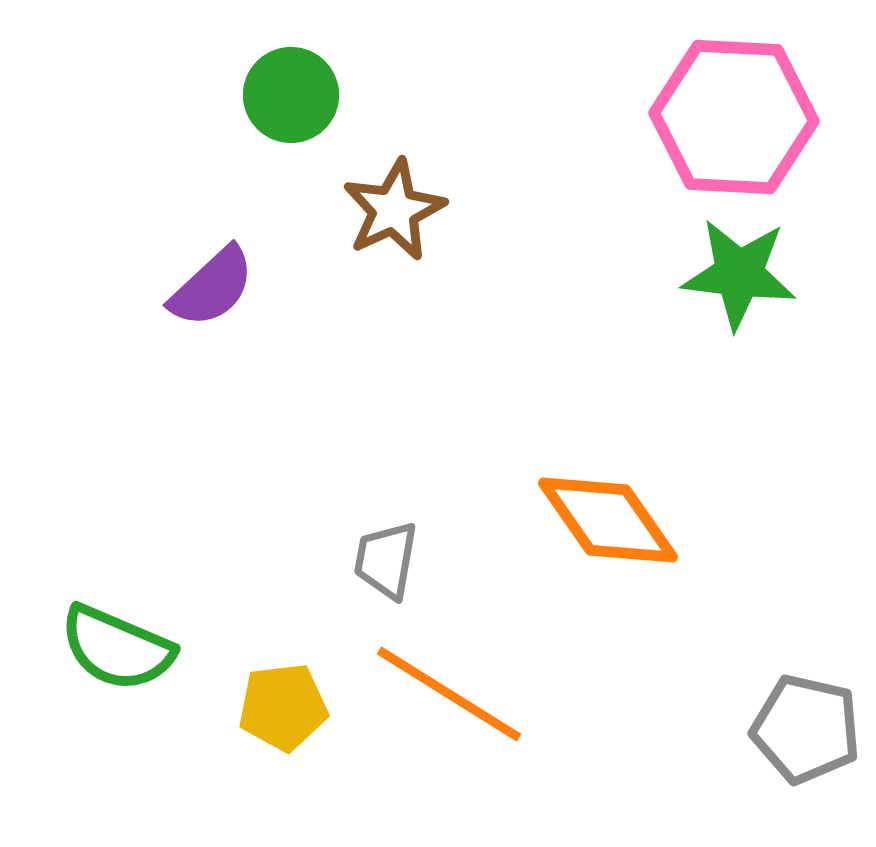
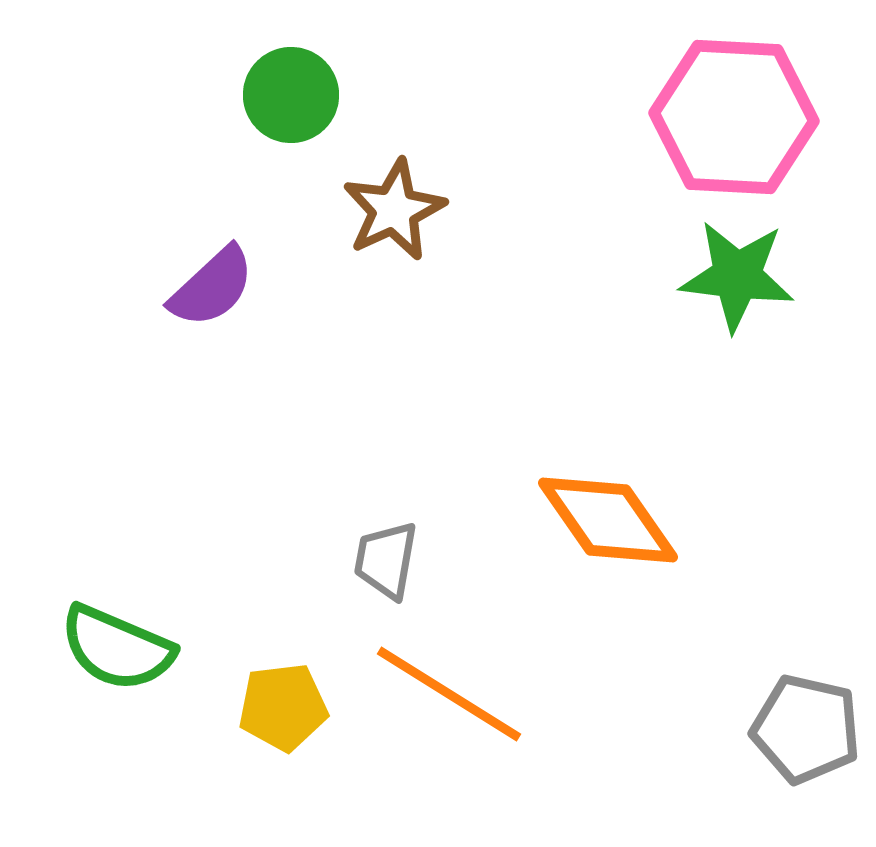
green star: moved 2 px left, 2 px down
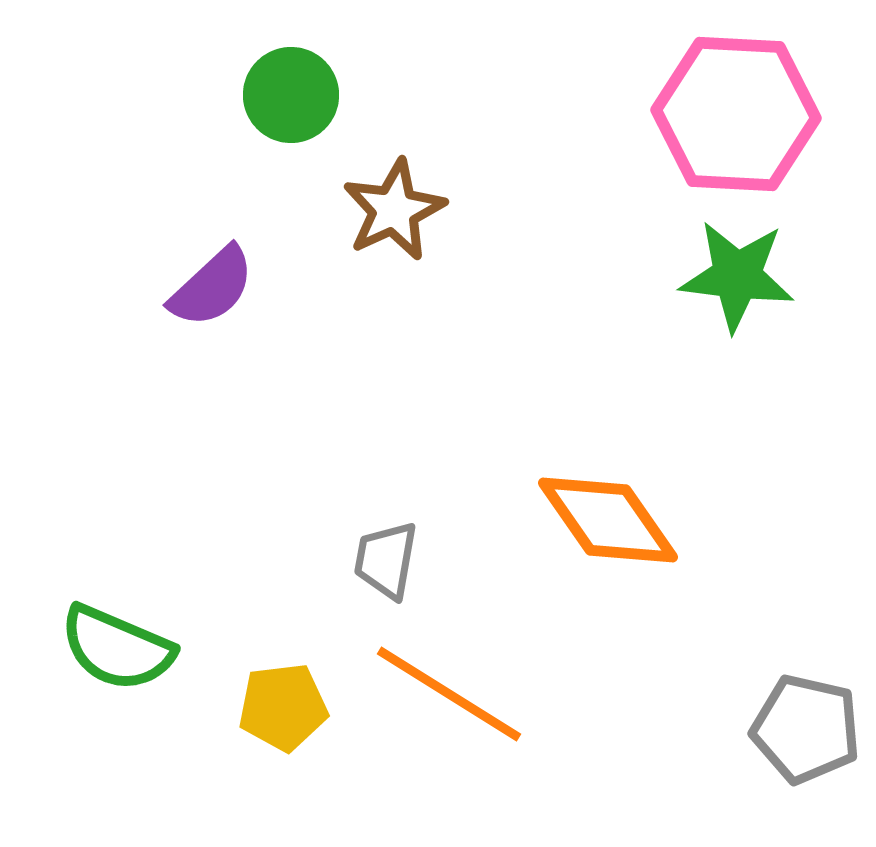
pink hexagon: moved 2 px right, 3 px up
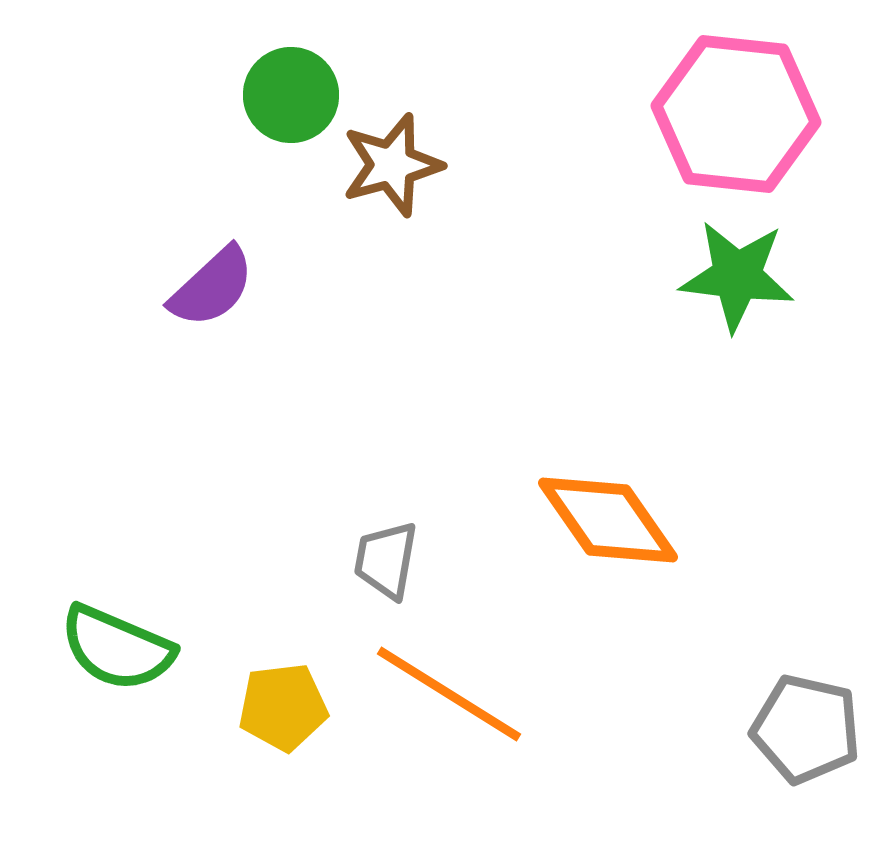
pink hexagon: rotated 3 degrees clockwise
brown star: moved 2 px left, 45 px up; rotated 10 degrees clockwise
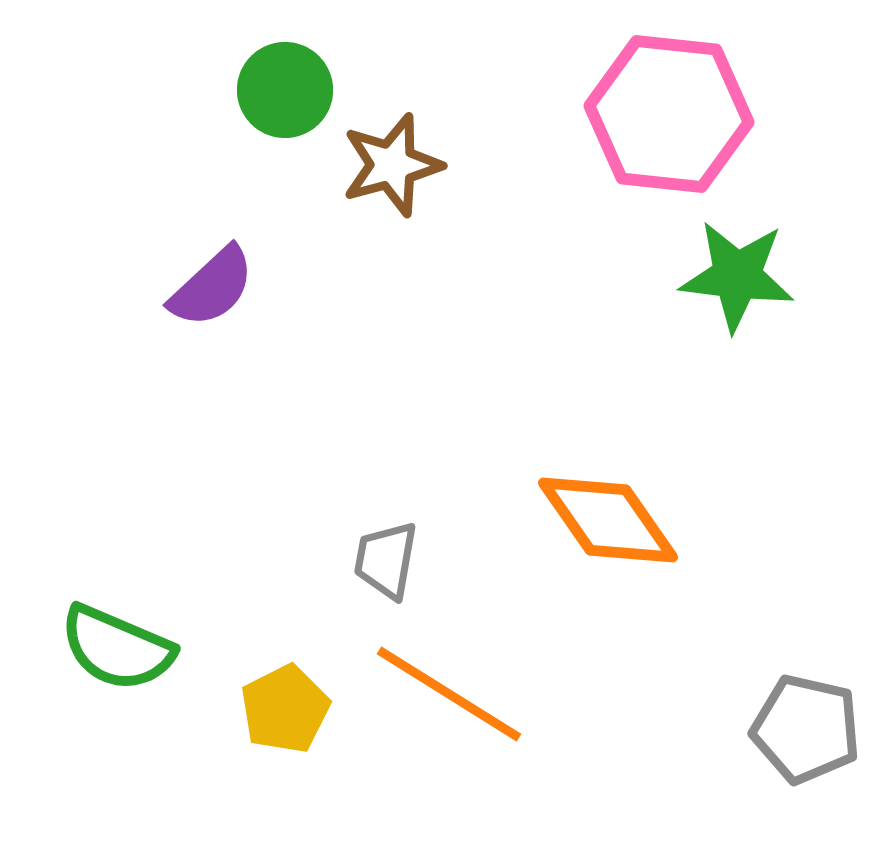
green circle: moved 6 px left, 5 px up
pink hexagon: moved 67 px left
yellow pentagon: moved 2 px right, 2 px down; rotated 20 degrees counterclockwise
